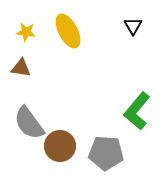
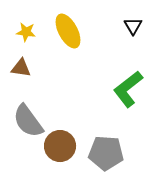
green L-shape: moved 9 px left, 22 px up; rotated 12 degrees clockwise
gray semicircle: moved 1 px left, 2 px up
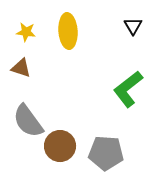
yellow ellipse: rotated 24 degrees clockwise
brown triangle: rotated 10 degrees clockwise
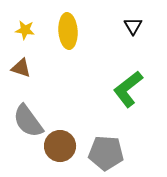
yellow star: moved 1 px left, 2 px up
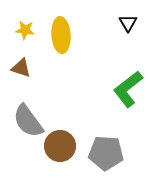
black triangle: moved 5 px left, 3 px up
yellow ellipse: moved 7 px left, 4 px down
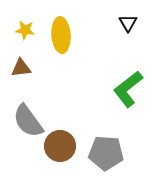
brown triangle: rotated 25 degrees counterclockwise
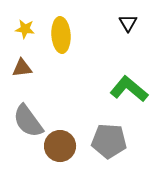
yellow star: moved 1 px up
brown triangle: moved 1 px right
green L-shape: moved 1 px right; rotated 78 degrees clockwise
gray pentagon: moved 3 px right, 12 px up
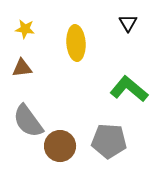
yellow ellipse: moved 15 px right, 8 px down
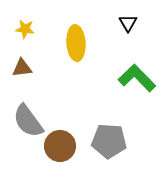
green L-shape: moved 8 px right, 11 px up; rotated 6 degrees clockwise
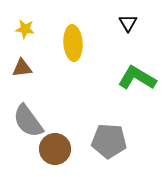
yellow ellipse: moved 3 px left
green L-shape: rotated 15 degrees counterclockwise
brown circle: moved 5 px left, 3 px down
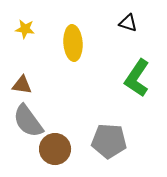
black triangle: rotated 42 degrees counterclockwise
brown triangle: moved 17 px down; rotated 15 degrees clockwise
green L-shape: rotated 87 degrees counterclockwise
